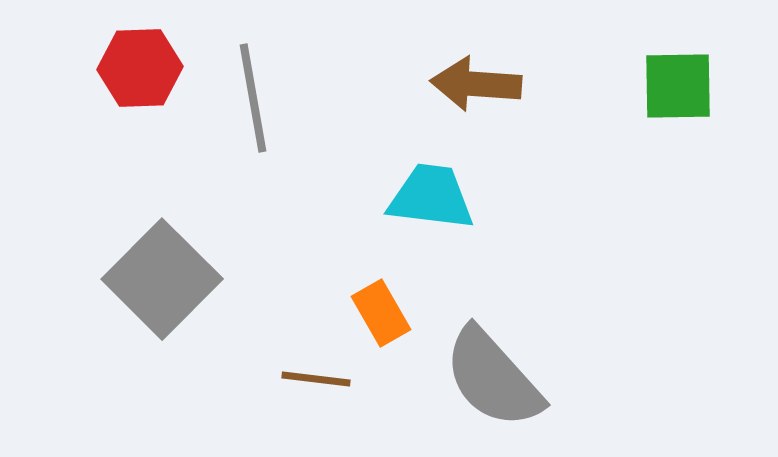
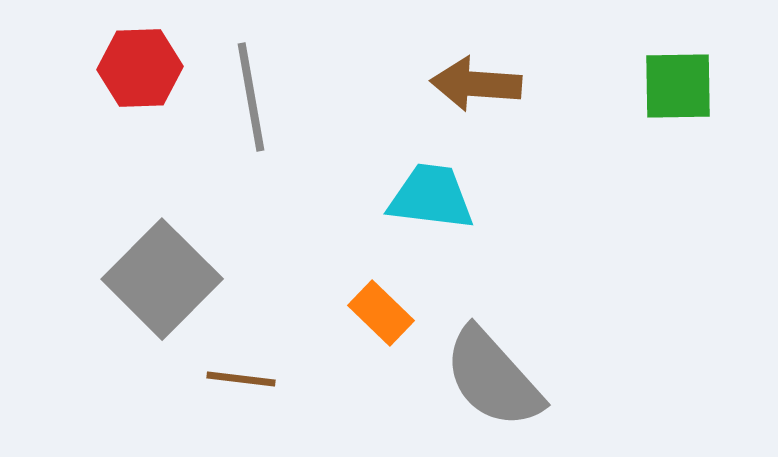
gray line: moved 2 px left, 1 px up
orange rectangle: rotated 16 degrees counterclockwise
brown line: moved 75 px left
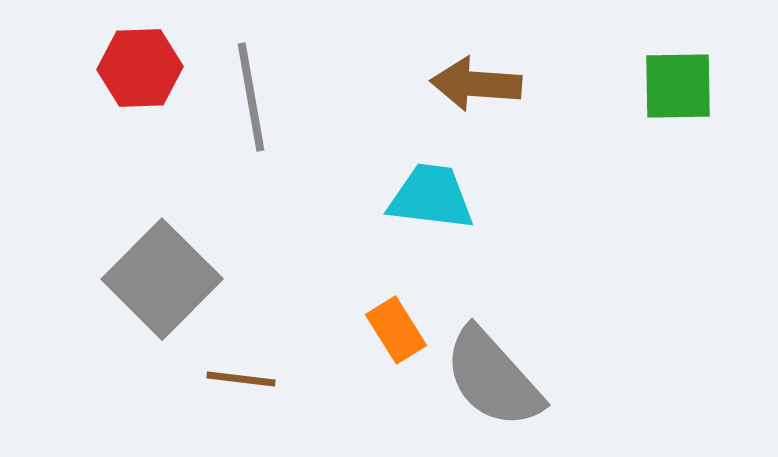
orange rectangle: moved 15 px right, 17 px down; rotated 14 degrees clockwise
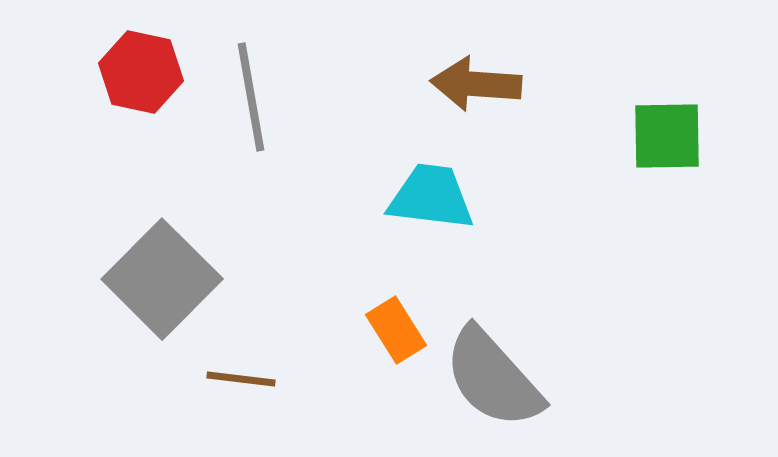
red hexagon: moved 1 px right, 4 px down; rotated 14 degrees clockwise
green square: moved 11 px left, 50 px down
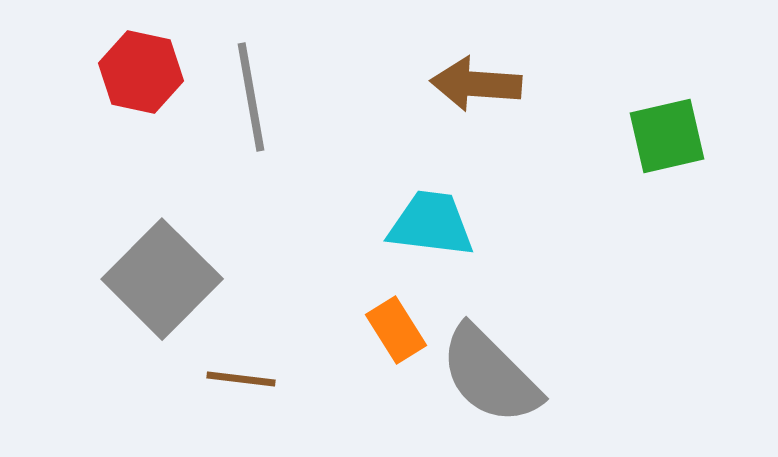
green square: rotated 12 degrees counterclockwise
cyan trapezoid: moved 27 px down
gray semicircle: moved 3 px left, 3 px up; rotated 3 degrees counterclockwise
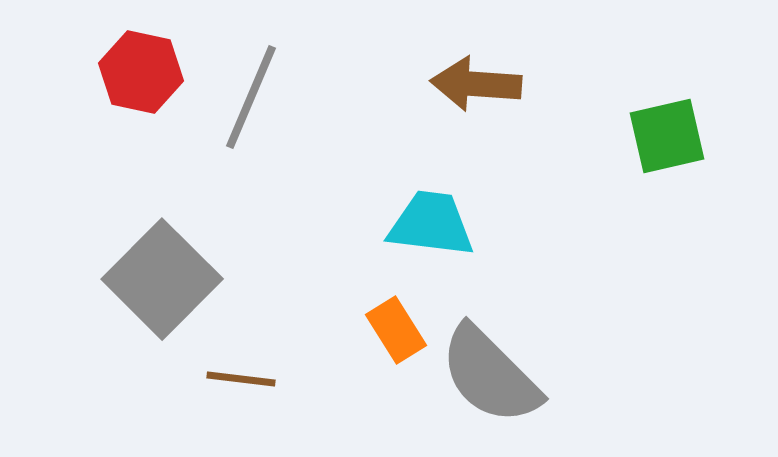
gray line: rotated 33 degrees clockwise
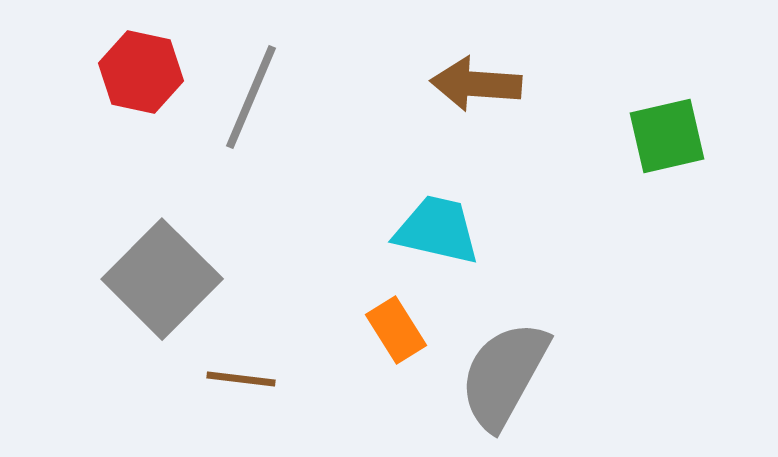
cyan trapezoid: moved 6 px right, 6 px down; rotated 6 degrees clockwise
gray semicircle: moved 14 px right; rotated 74 degrees clockwise
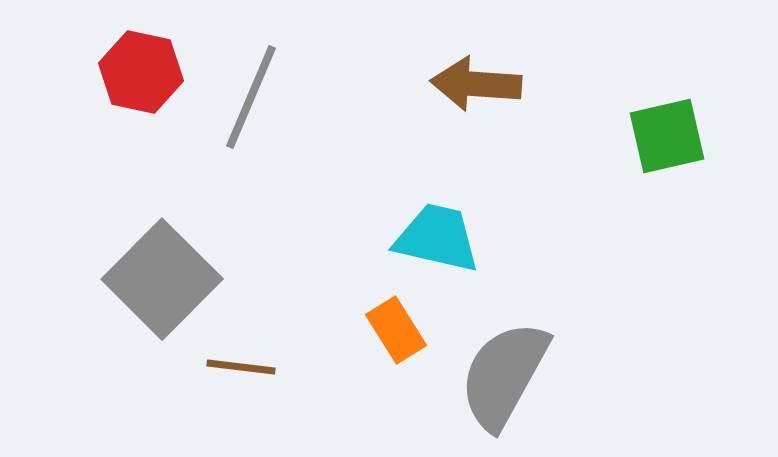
cyan trapezoid: moved 8 px down
brown line: moved 12 px up
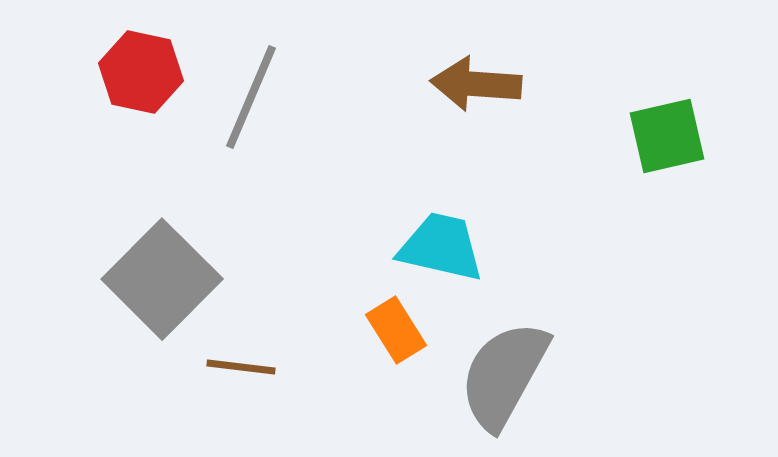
cyan trapezoid: moved 4 px right, 9 px down
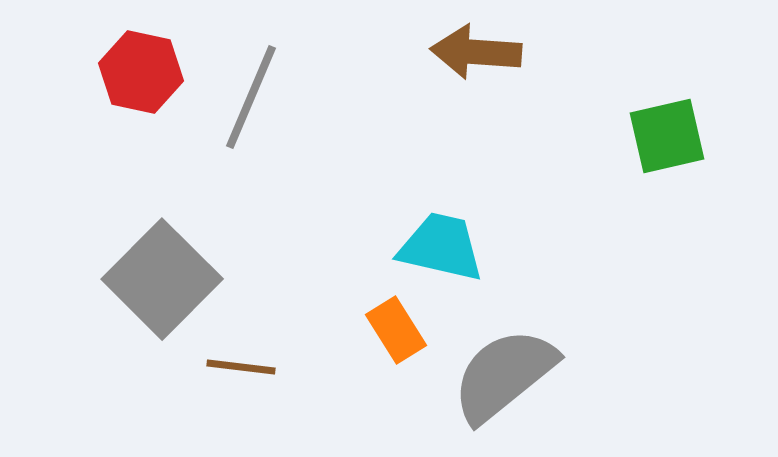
brown arrow: moved 32 px up
gray semicircle: rotated 22 degrees clockwise
